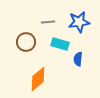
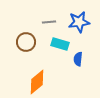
gray line: moved 1 px right
orange diamond: moved 1 px left, 3 px down
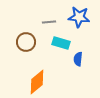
blue star: moved 5 px up; rotated 15 degrees clockwise
cyan rectangle: moved 1 px right, 1 px up
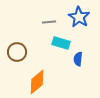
blue star: rotated 25 degrees clockwise
brown circle: moved 9 px left, 10 px down
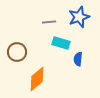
blue star: rotated 20 degrees clockwise
orange diamond: moved 3 px up
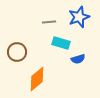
blue semicircle: rotated 112 degrees counterclockwise
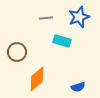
gray line: moved 3 px left, 4 px up
cyan rectangle: moved 1 px right, 2 px up
blue semicircle: moved 28 px down
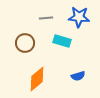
blue star: rotated 25 degrees clockwise
brown circle: moved 8 px right, 9 px up
blue semicircle: moved 11 px up
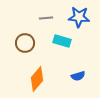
orange diamond: rotated 10 degrees counterclockwise
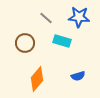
gray line: rotated 48 degrees clockwise
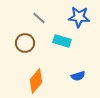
gray line: moved 7 px left
orange diamond: moved 1 px left, 2 px down
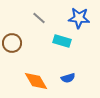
blue star: moved 1 px down
brown circle: moved 13 px left
blue semicircle: moved 10 px left, 2 px down
orange diamond: rotated 70 degrees counterclockwise
